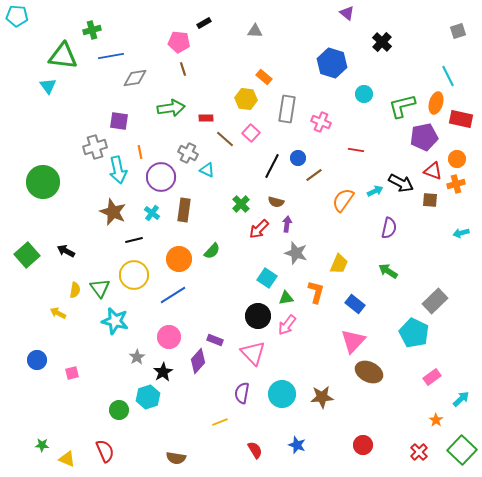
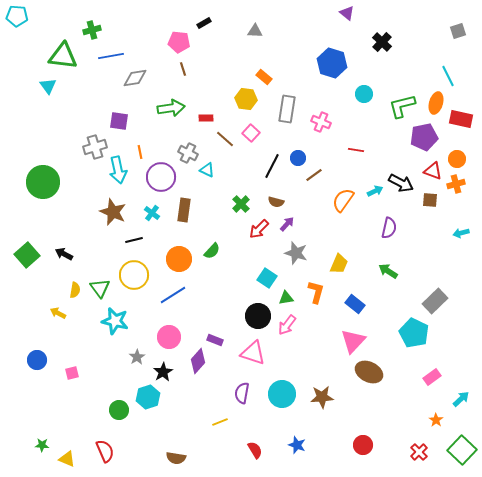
purple arrow at (287, 224): rotated 35 degrees clockwise
black arrow at (66, 251): moved 2 px left, 3 px down
pink triangle at (253, 353): rotated 28 degrees counterclockwise
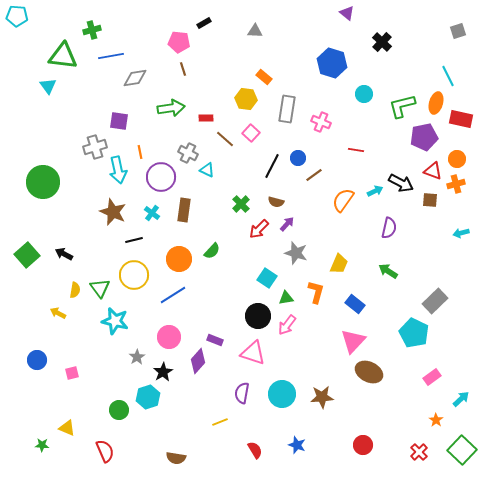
yellow triangle at (67, 459): moved 31 px up
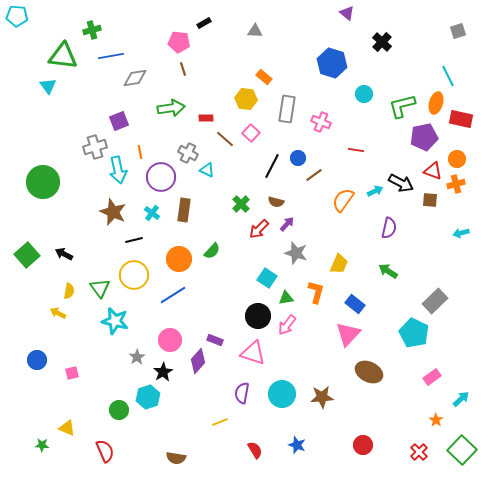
purple square at (119, 121): rotated 30 degrees counterclockwise
yellow semicircle at (75, 290): moved 6 px left, 1 px down
pink circle at (169, 337): moved 1 px right, 3 px down
pink triangle at (353, 341): moved 5 px left, 7 px up
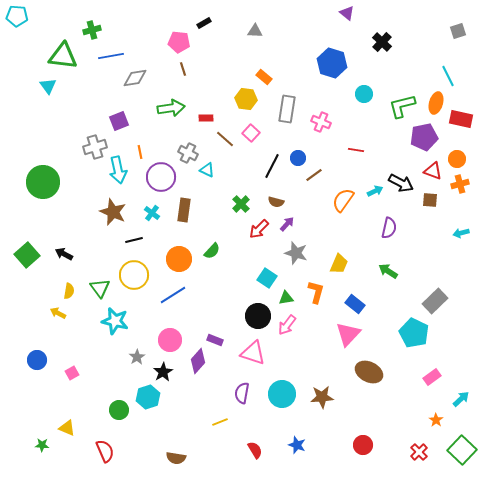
orange cross at (456, 184): moved 4 px right
pink square at (72, 373): rotated 16 degrees counterclockwise
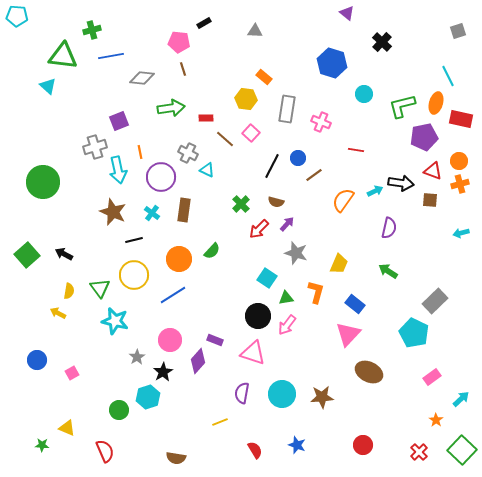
gray diamond at (135, 78): moved 7 px right; rotated 15 degrees clockwise
cyan triangle at (48, 86): rotated 12 degrees counterclockwise
orange circle at (457, 159): moved 2 px right, 2 px down
black arrow at (401, 183): rotated 20 degrees counterclockwise
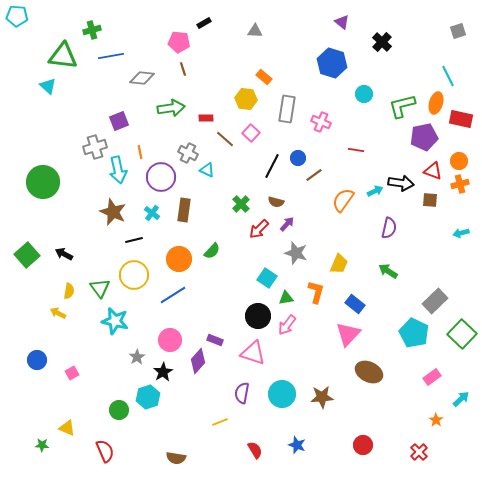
purple triangle at (347, 13): moved 5 px left, 9 px down
green square at (462, 450): moved 116 px up
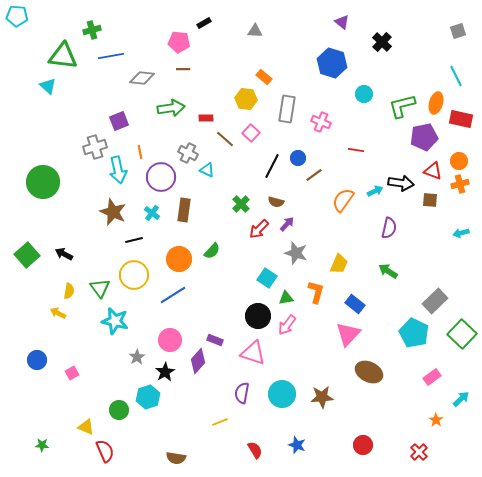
brown line at (183, 69): rotated 72 degrees counterclockwise
cyan line at (448, 76): moved 8 px right
black star at (163, 372): moved 2 px right
yellow triangle at (67, 428): moved 19 px right, 1 px up
